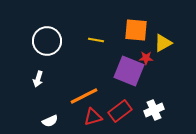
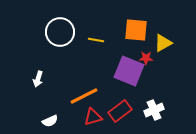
white circle: moved 13 px right, 9 px up
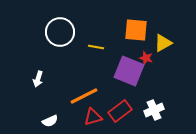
yellow line: moved 7 px down
red star: rotated 16 degrees clockwise
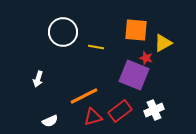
white circle: moved 3 px right
purple square: moved 5 px right, 4 px down
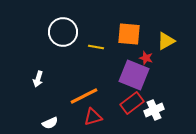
orange square: moved 7 px left, 4 px down
yellow triangle: moved 3 px right, 2 px up
red rectangle: moved 12 px right, 8 px up
white semicircle: moved 2 px down
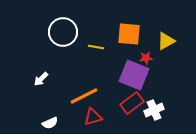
red star: rotated 24 degrees counterclockwise
white arrow: moved 3 px right; rotated 28 degrees clockwise
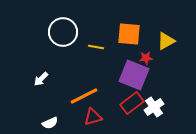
white cross: moved 3 px up; rotated 12 degrees counterclockwise
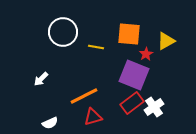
red star: moved 4 px up; rotated 24 degrees counterclockwise
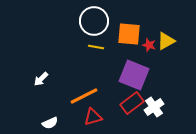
white circle: moved 31 px right, 11 px up
red star: moved 3 px right, 9 px up; rotated 24 degrees counterclockwise
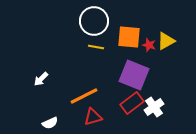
orange square: moved 3 px down
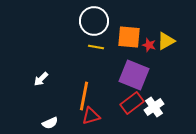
orange line: rotated 52 degrees counterclockwise
red triangle: moved 2 px left, 1 px up
